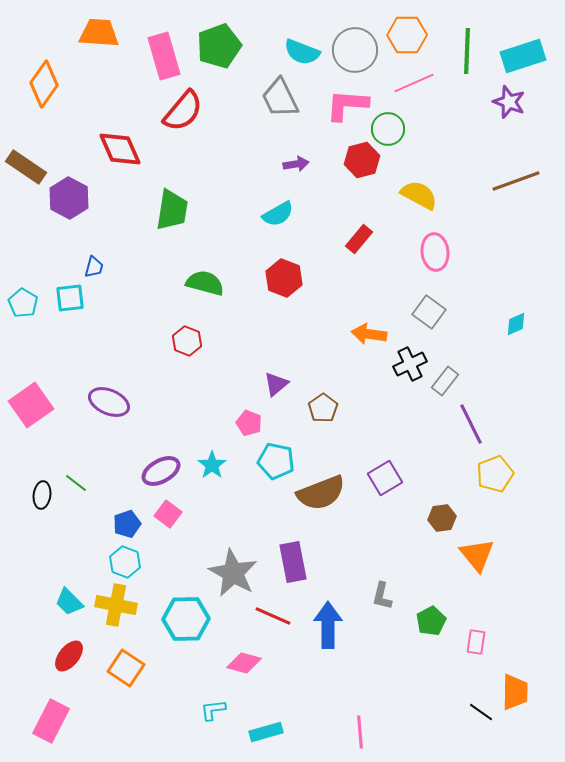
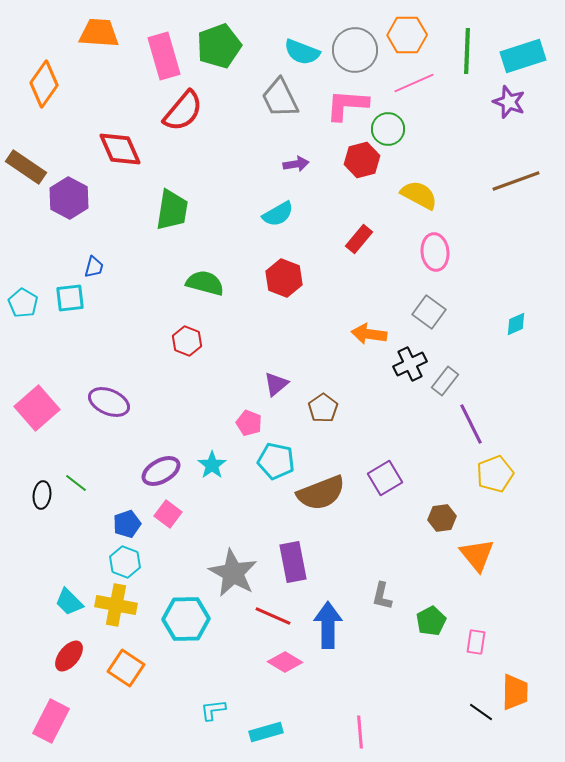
pink square at (31, 405): moved 6 px right, 3 px down; rotated 6 degrees counterclockwise
pink diamond at (244, 663): moved 41 px right, 1 px up; rotated 16 degrees clockwise
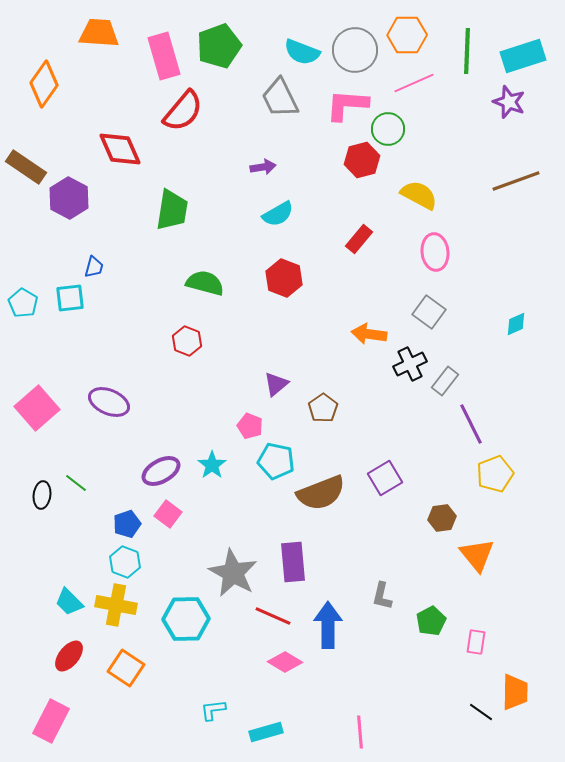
purple arrow at (296, 164): moved 33 px left, 3 px down
pink pentagon at (249, 423): moved 1 px right, 3 px down
purple rectangle at (293, 562): rotated 6 degrees clockwise
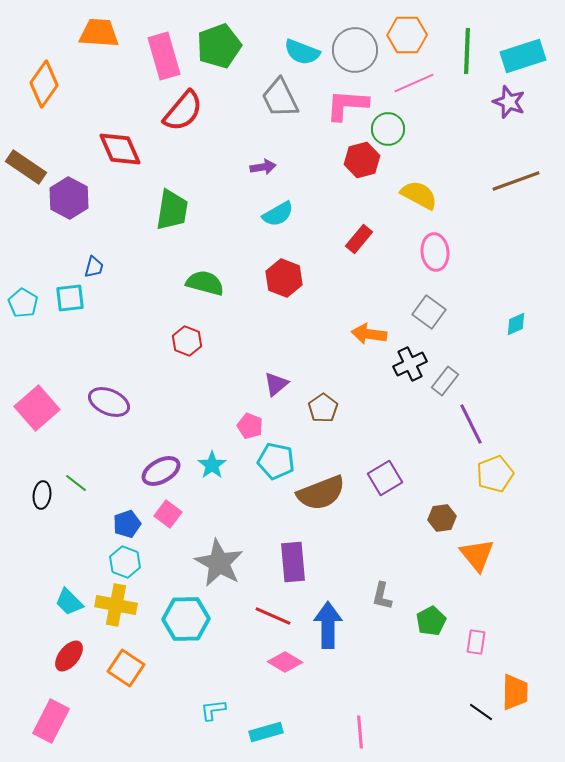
gray star at (233, 573): moved 14 px left, 10 px up
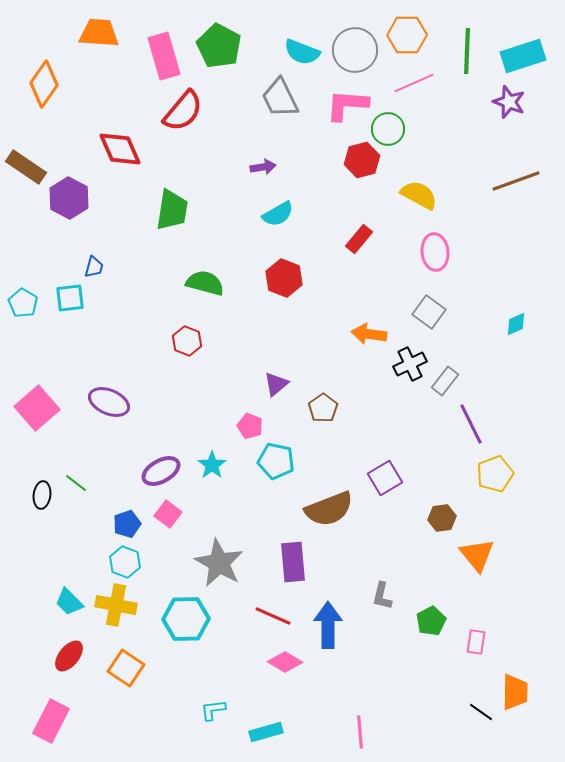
green pentagon at (219, 46): rotated 24 degrees counterclockwise
brown semicircle at (321, 493): moved 8 px right, 16 px down
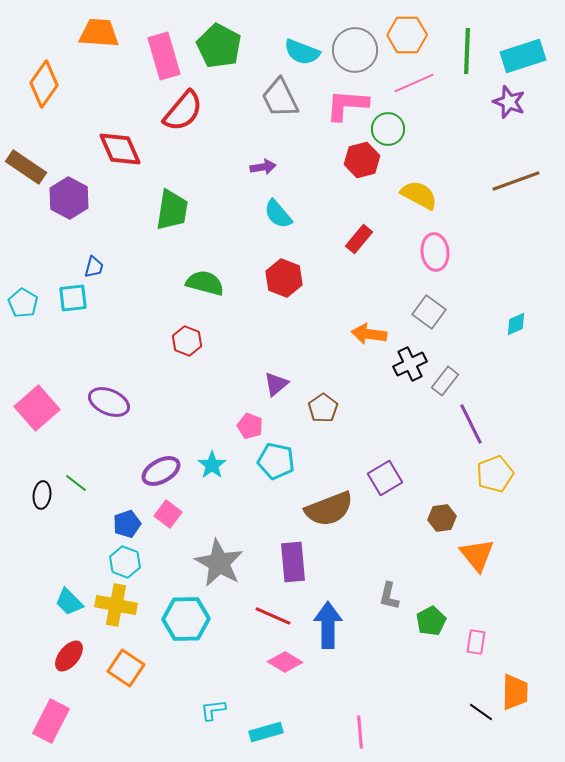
cyan semicircle at (278, 214): rotated 80 degrees clockwise
cyan square at (70, 298): moved 3 px right
gray L-shape at (382, 596): moved 7 px right
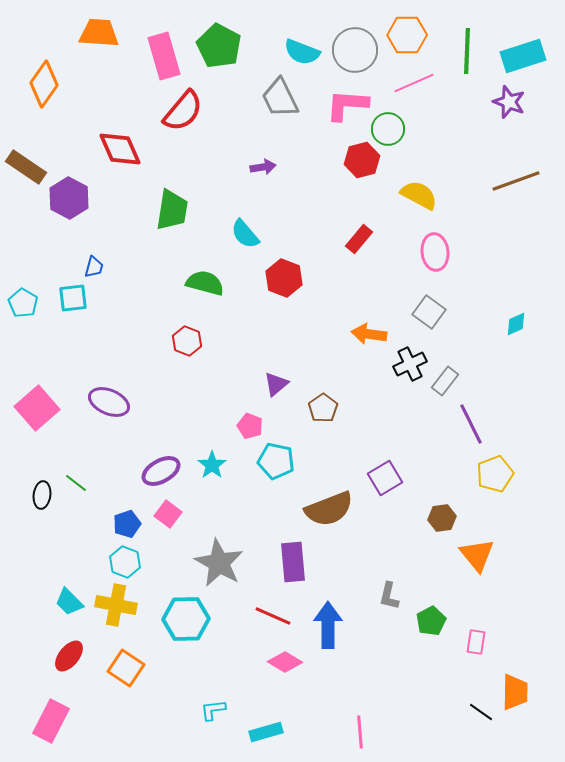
cyan semicircle at (278, 214): moved 33 px left, 20 px down
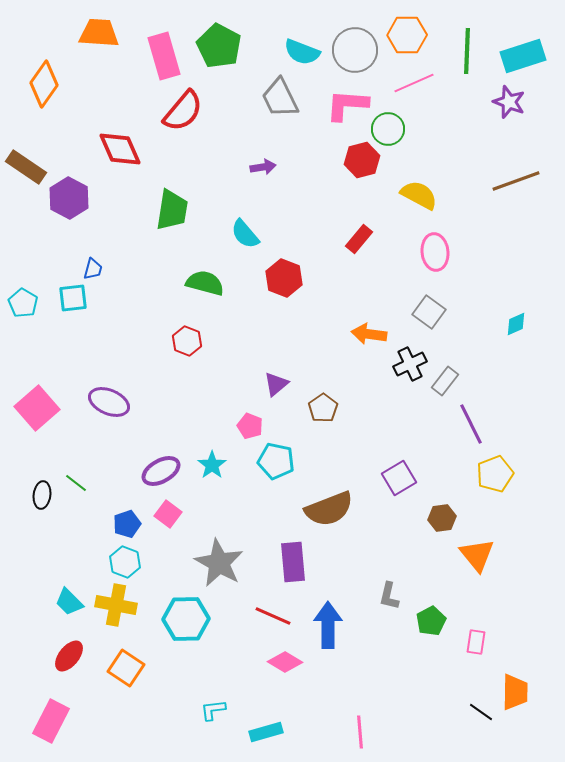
blue trapezoid at (94, 267): moved 1 px left, 2 px down
purple square at (385, 478): moved 14 px right
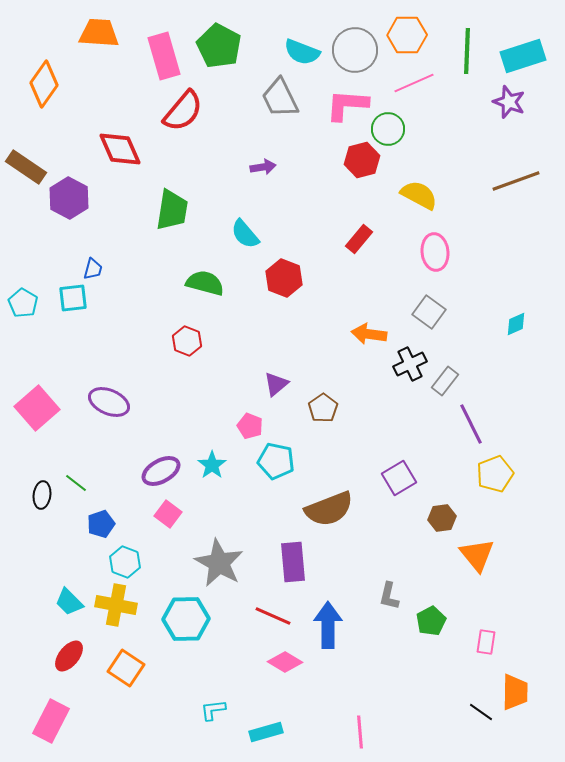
blue pentagon at (127, 524): moved 26 px left
pink rectangle at (476, 642): moved 10 px right
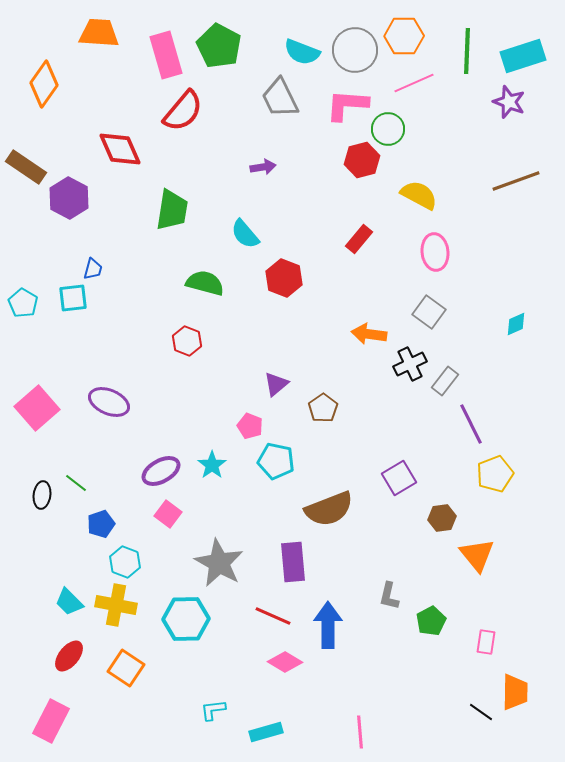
orange hexagon at (407, 35): moved 3 px left, 1 px down
pink rectangle at (164, 56): moved 2 px right, 1 px up
